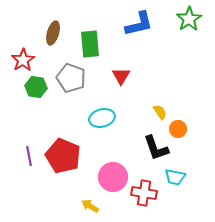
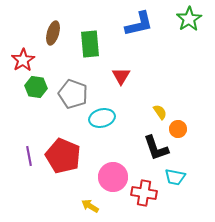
gray pentagon: moved 2 px right, 16 px down
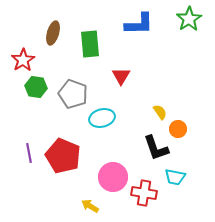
blue L-shape: rotated 12 degrees clockwise
purple line: moved 3 px up
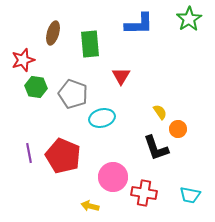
red star: rotated 15 degrees clockwise
cyan trapezoid: moved 15 px right, 18 px down
yellow arrow: rotated 18 degrees counterclockwise
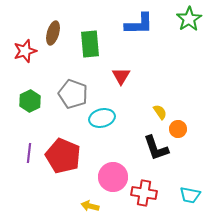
red star: moved 2 px right, 9 px up
green hexagon: moved 6 px left, 14 px down; rotated 25 degrees clockwise
purple line: rotated 18 degrees clockwise
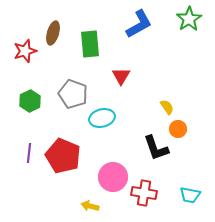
blue L-shape: rotated 28 degrees counterclockwise
yellow semicircle: moved 7 px right, 5 px up
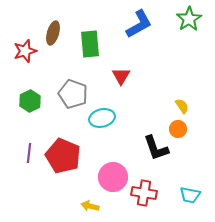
yellow semicircle: moved 15 px right, 1 px up
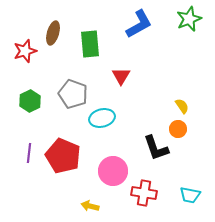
green star: rotated 10 degrees clockwise
pink circle: moved 6 px up
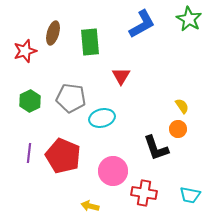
green star: rotated 20 degrees counterclockwise
blue L-shape: moved 3 px right
green rectangle: moved 2 px up
gray pentagon: moved 2 px left, 4 px down; rotated 12 degrees counterclockwise
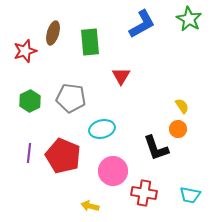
cyan ellipse: moved 11 px down
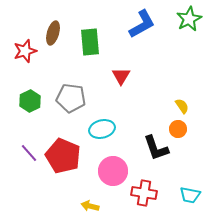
green star: rotated 15 degrees clockwise
purple line: rotated 48 degrees counterclockwise
